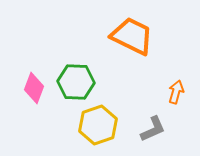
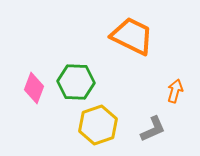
orange arrow: moved 1 px left, 1 px up
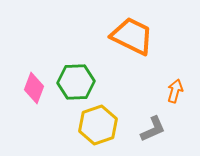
green hexagon: rotated 6 degrees counterclockwise
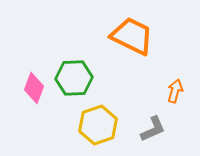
green hexagon: moved 2 px left, 4 px up
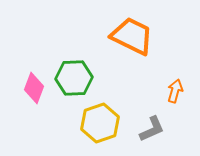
yellow hexagon: moved 2 px right, 2 px up
gray L-shape: moved 1 px left
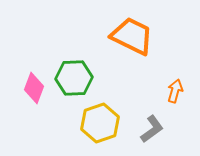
gray L-shape: rotated 12 degrees counterclockwise
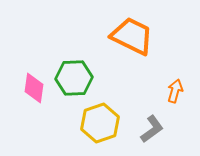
pink diamond: rotated 12 degrees counterclockwise
